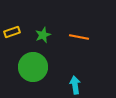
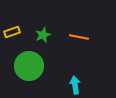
green circle: moved 4 px left, 1 px up
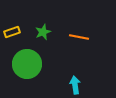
green star: moved 3 px up
green circle: moved 2 px left, 2 px up
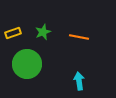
yellow rectangle: moved 1 px right, 1 px down
cyan arrow: moved 4 px right, 4 px up
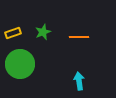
orange line: rotated 12 degrees counterclockwise
green circle: moved 7 px left
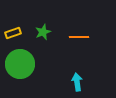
cyan arrow: moved 2 px left, 1 px down
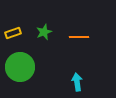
green star: moved 1 px right
green circle: moved 3 px down
